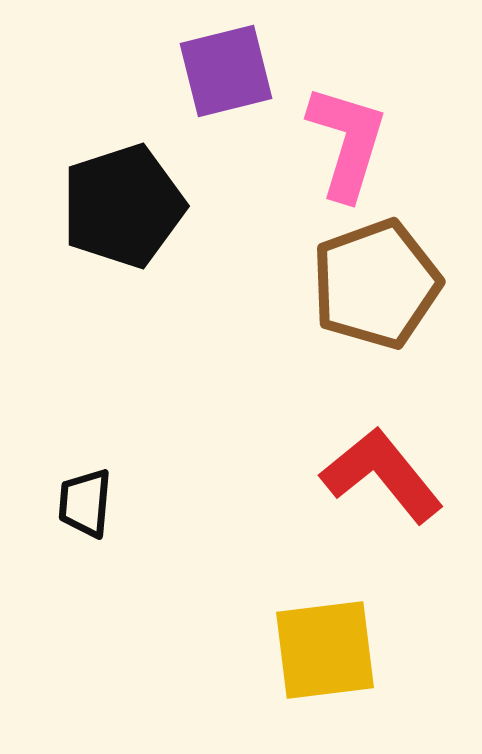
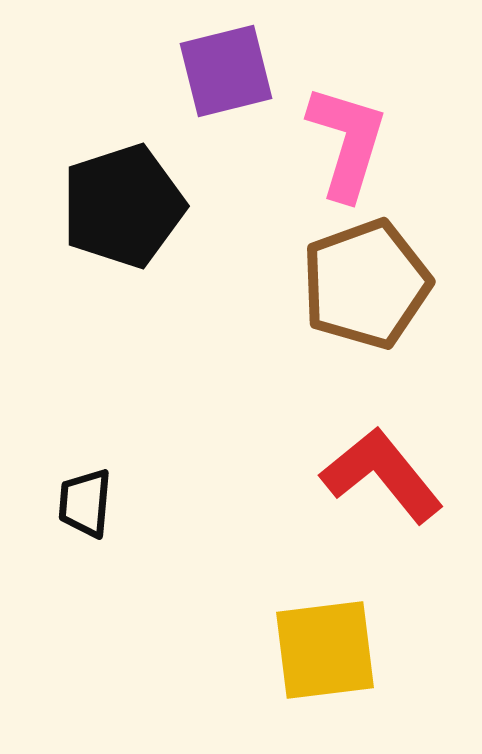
brown pentagon: moved 10 px left
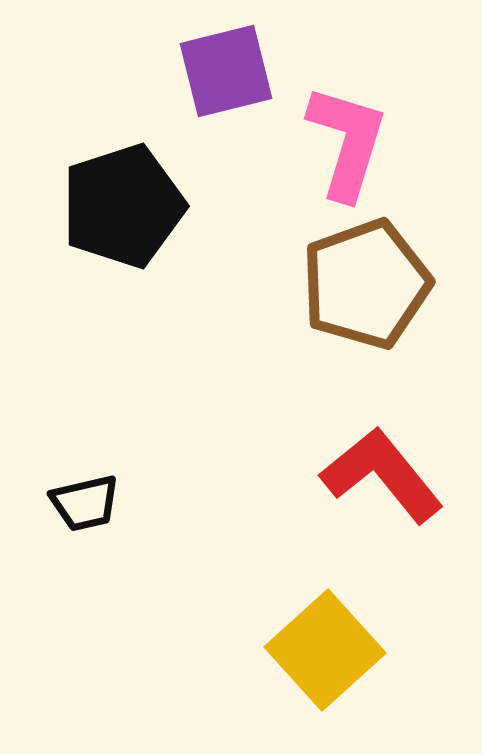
black trapezoid: rotated 108 degrees counterclockwise
yellow square: rotated 35 degrees counterclockwise
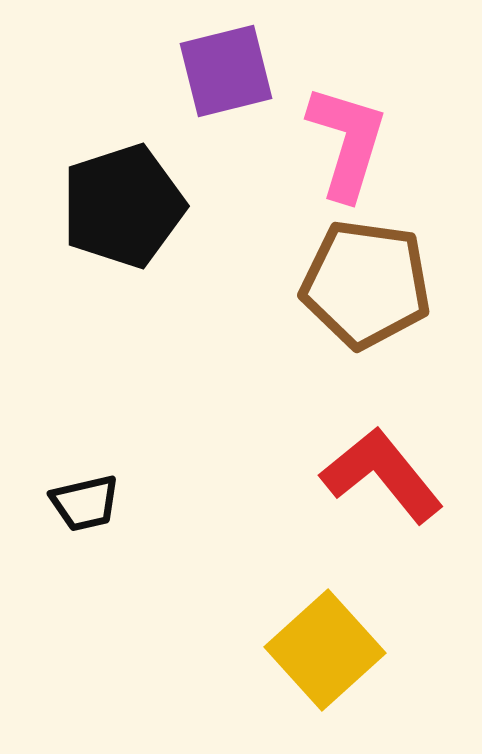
brown pentagon: rotated 28 degrees clockwise
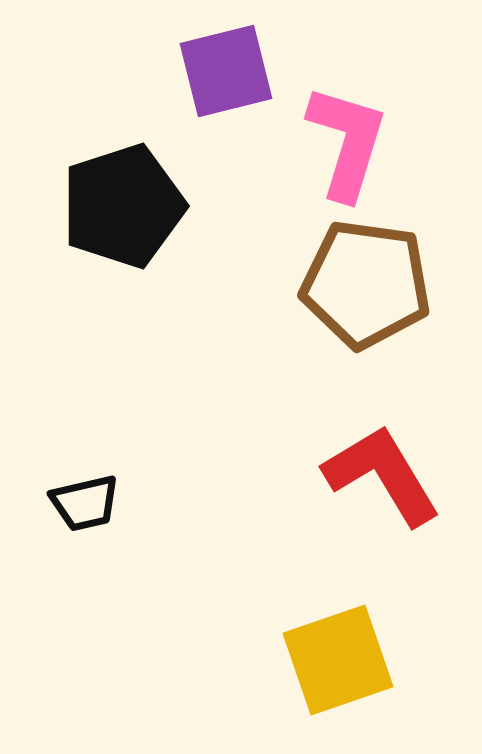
red L-shape: rotated 8 degrees clockwise
yellow square: moved 13 px right, 10 px down; rotated 23 degrees clockwise
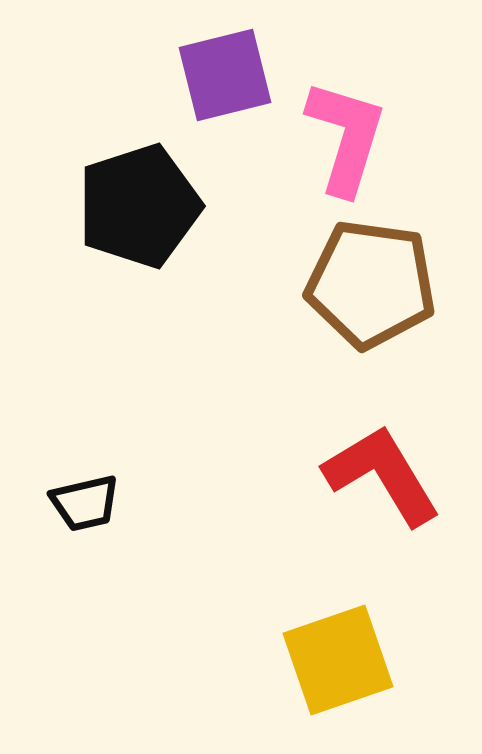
purple square: moved 1 px left, 4 px down
pink L-shape: moved 1 px left, 5 px up
black pentagon: moved 16 px right
brown pentagon: moved 5 px right
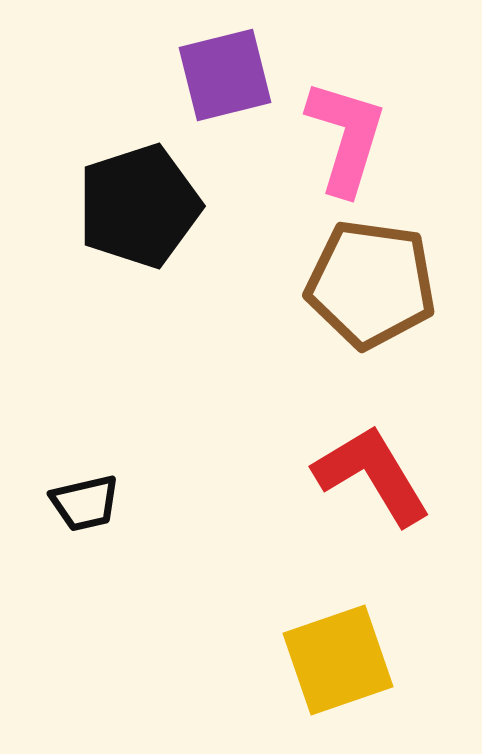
red L-shape: moved 10 px left
